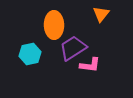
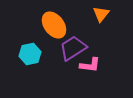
orange ellipse: rotated 36 degrees counterclockwise
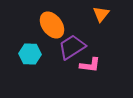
orange ellipse: moved 2 px left
purple trapezoid: moved 1 px left, 1 px up
cyan hexagon: rotated 15 degrees clockwise
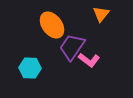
purple trapezoid: rotated 24 degrees counterclockwise
cyan hexagon: moved 14 px down
pink L-shape: moved 1 px left, 5 px up; rotated 30 degrees clockwise
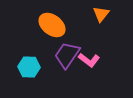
orange ellipse: rotated 16 degrees counterclockwise
purple trapezoid: moved 5 px left, 8 px down
cyan hexagon: moved 1 px left, 1 px up
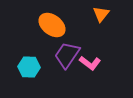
pink L-shape: moved 1 px right, 3 px down
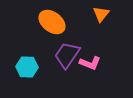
orange ellipse: moved 3 px up
pink L-shape: rotated 15 degrees counterclockwise
cyan hexagon: moved 2 px left
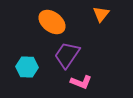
pink L-shape: moved 9 px left, 19 px down
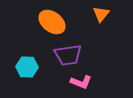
purple trapezoid: moved 1 px right; rotated 132 degrees counterclockwise
